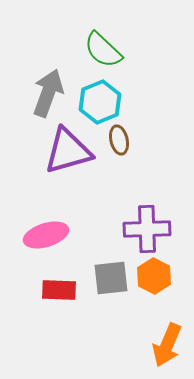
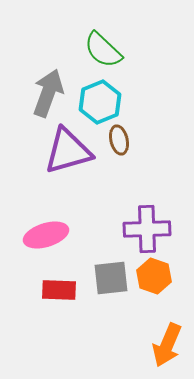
orange hexagon: rotated 8 degrees counterclockwise
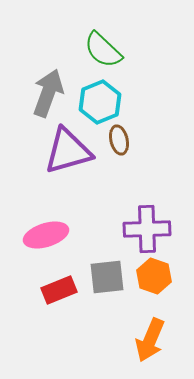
gray square: moved 4 px left, 1 px up
red rectangle: rotated 24 degrees counterclockwise
orange arrow: moved 17 px left, 5 px up
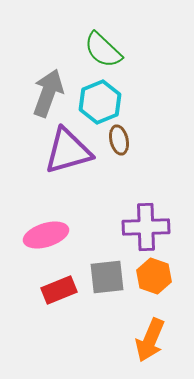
purple cross: moved 1 px left, 2 px up
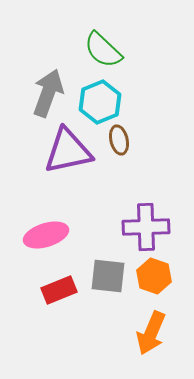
purple triangle: rotated 4 degrees clockwise
gray square: moved 1 px right, 1 px up; rotated 12 degrees clockwise
orange arrow: moved 1 px right, 7 px up
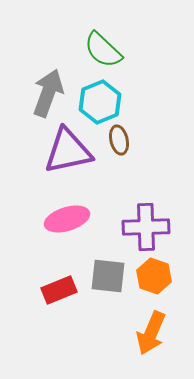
pink ellipse: moved 21 px right, 16 px up
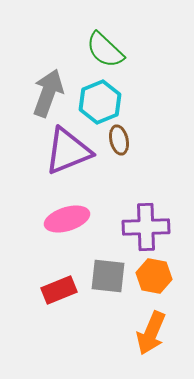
green semicircle: moved 2 px right
purple triangle: rotated 10 degrees counterclockwise
orange hexagon: rotated 8 degrees counterclockwise
